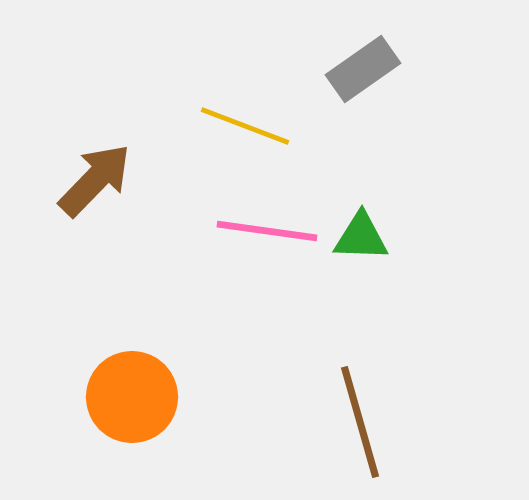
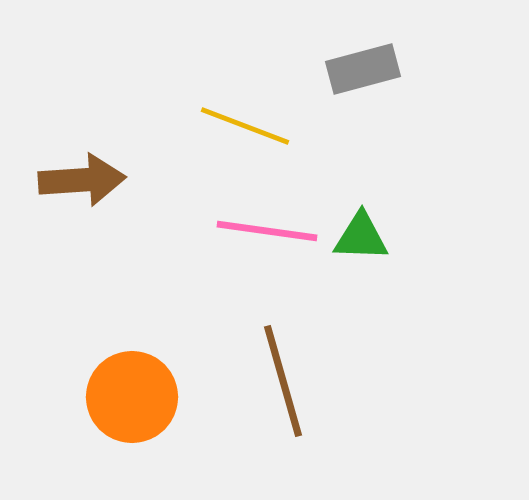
gray rectangle: rotated 20 degrees clockwise
brown arrow: moved 13 px left; rotated 42 degrees clockwise
brown line: moved 77 px left, 41 px up
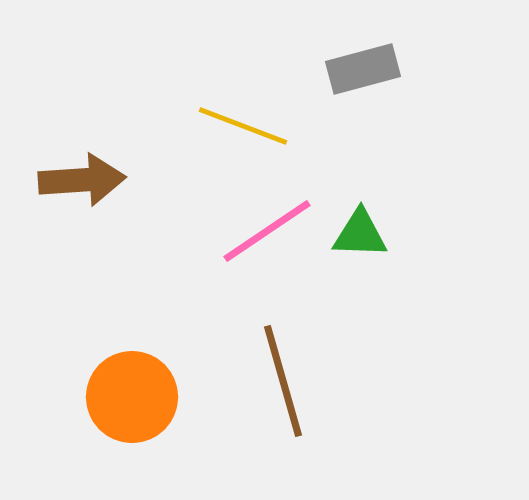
yellow line: moved 2 px left
pink line: rotated 42 degrees counterclockwise
green triangle: moved 1 px left, 3 px up
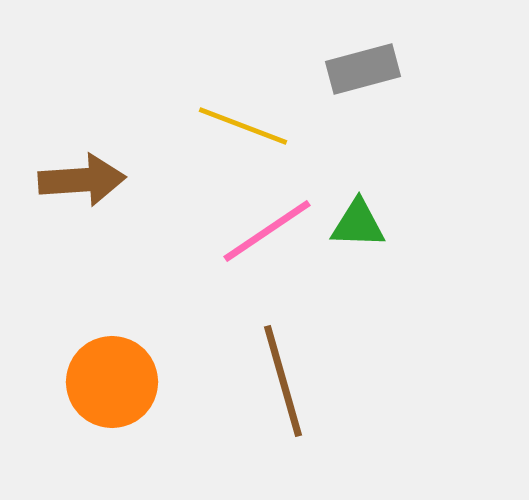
green triangle: moved 2 px left, 10 px up
orange circle: moved 20 px left, 15 px up
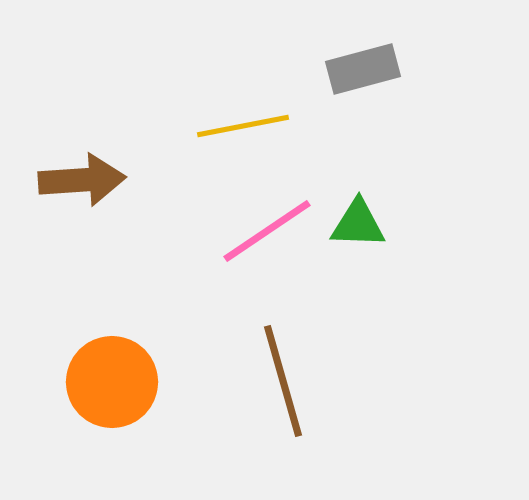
yellow line: rotated 32 degrees counterclockwise
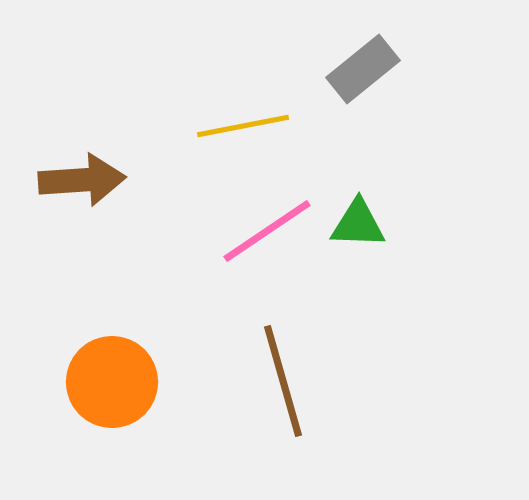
gray rectangle: rotated 24 degrees counterclockwise
